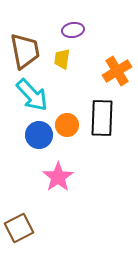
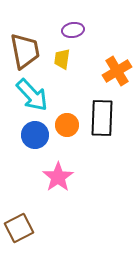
blue circle: moved 4 px left
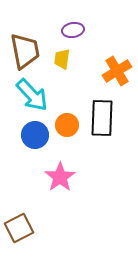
pink star: moved 2 px right
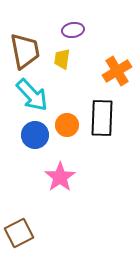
brown square: moved 5 px down
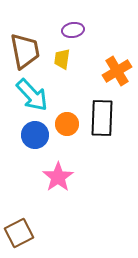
orange circle: moved 1 px up
pink star: moved 2 px left
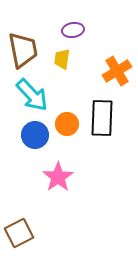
brown trapezoid: moved 2 px left, 1 px up
